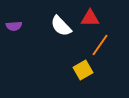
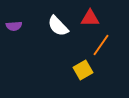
white semicircle: moved 3 px left
orange line: moved 1 px right
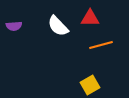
orange line: rotated 40 degrees clockwise
yellow square: moved 7 px right, 15 px down
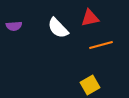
red triangle: rotated 12 degrees counterclockwise
white semicircle: moved 2 px down
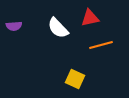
yellow square: moved 15 px left, 6 px up; rotated 36 degrees counterclockwise
